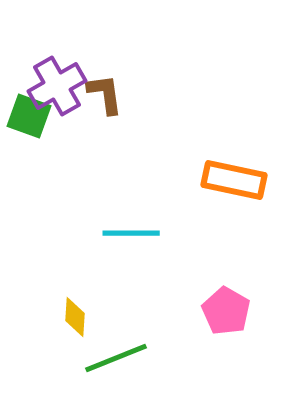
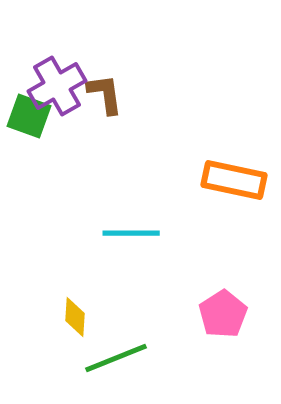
pink pentagon: moved 3 px left, 3 px down; rotated 9 degrees clockwise
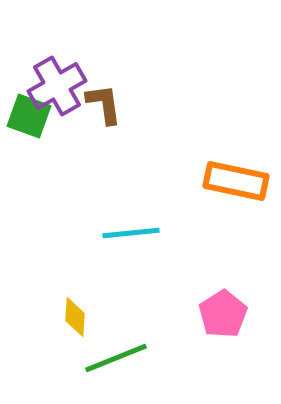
brown L-shape: moved 1 px left, 10 px down
orange rectangle: moved 2 px right, 1 px down
cyan line: rotated 6 degrees counterclockwise
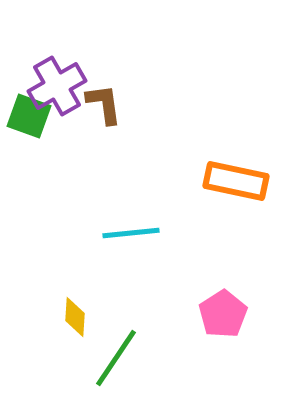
green line: rotated 34 degrees counterclockwise
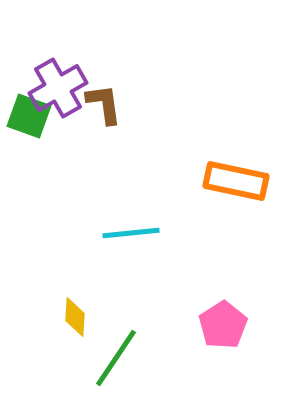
purple cross: moved 1 px right, 2 px down
pink pentagon: moved 11 px down
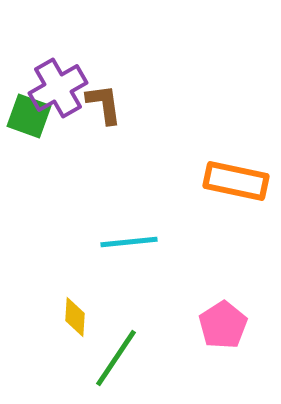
cyan line: moved 2 px left, 9 px down
